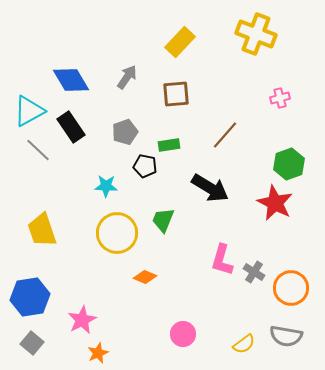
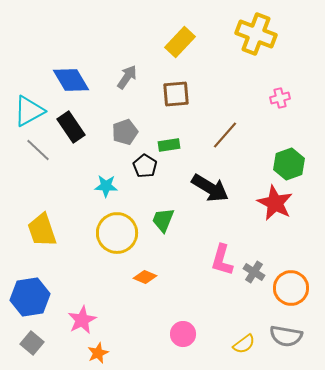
black pentagon: rotated 20 degrees clockwise
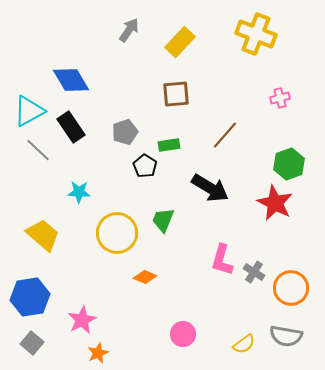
gray arrow: moved 2 px right, 47 px up
cyan star: moved 27 px left, 6 px down
yellow trapezoid: moved 1 px right, 5 px down; rotated 150 degrees clockwise
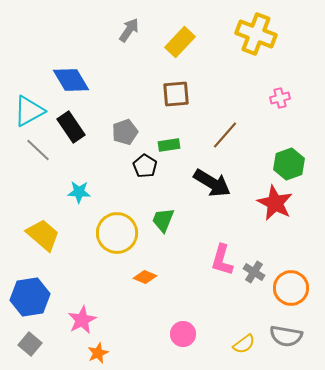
black arrow: moved 2 px right, 5 px up
gray square: moved 2 px left, 1 px down
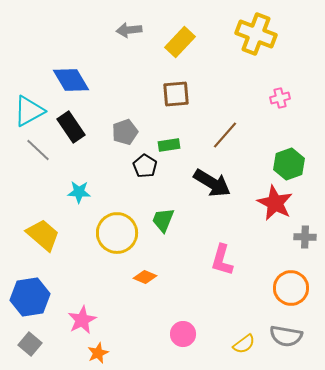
gray arrow: rotated 130 degrees counterclockwise
gray cross: moved 51 px right, 35 px up; rotated 30 degrees counterclockwise
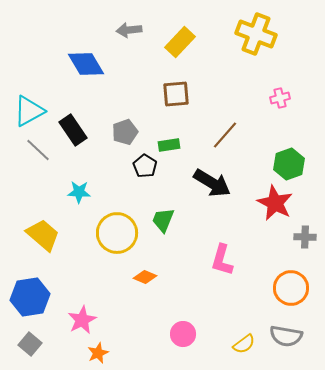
blue diamond: moved 15 px right, 16 px up
black rectangle: moved 2 px right, 3 px down
